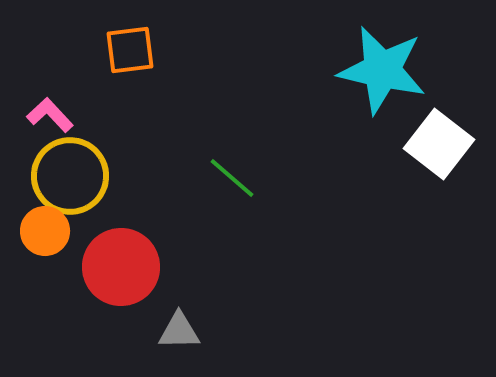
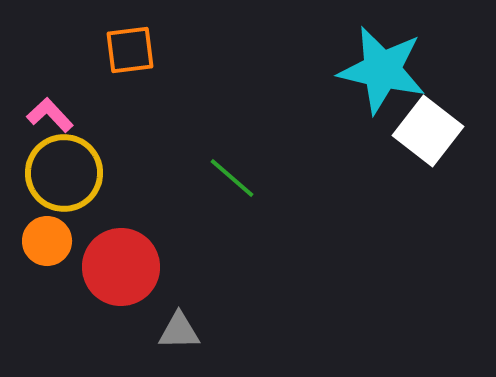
white square: moved 11 px left, 13 px up
yellow circle: moved 6 px left, 3 px up
orange circle: moved 2 px right, 10 px down
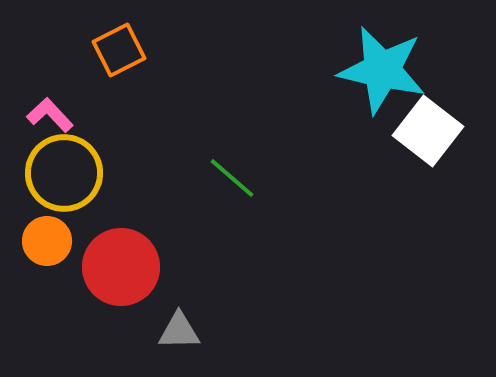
orange square: moved 11 px left; rotated 20 degrees counterclockwise
